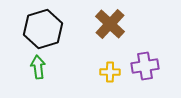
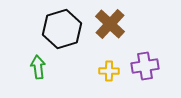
black hexagon: moved 19 px right
yellow cross: moved 1 px left, 1 px up
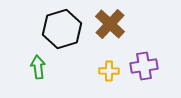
purple cross: moved 1 px left
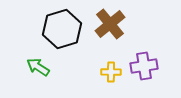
brown cross: rotated 8 degrees clockwise
green arrow: rotated 50 degrees counterclockwise
yellow cross: moved 2 px right, 1 px down
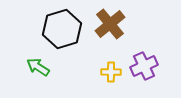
purple cross: rotated 16 degrees counterclockwise
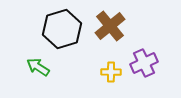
brown cross: moved 2 px down
purple cross: moved 3 px up
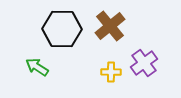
black hexagon: rotated 18 degrees clockwise
purple cross: rotated 12 degrees counterclockwise
green arrow: moved 1 px left
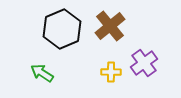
black hexagon: rotated 24 degrees counterclockwise
green arrow: moved 5 px right, 6 px down
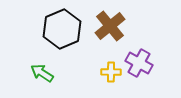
purple cross: moved 5 px left; rotated 24 degrees counterclockwise
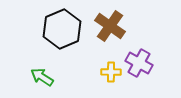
brown cross: rotated 16 degrees counterclockwise
green arrow: moved 4 px down
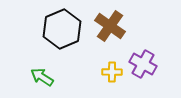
purple cross: moved 4 px right, 1 px down
yellow cross: moved 1 px right
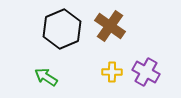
purple cross: moved 3 px right, 8 px down
green arrow: moved 4 px right
